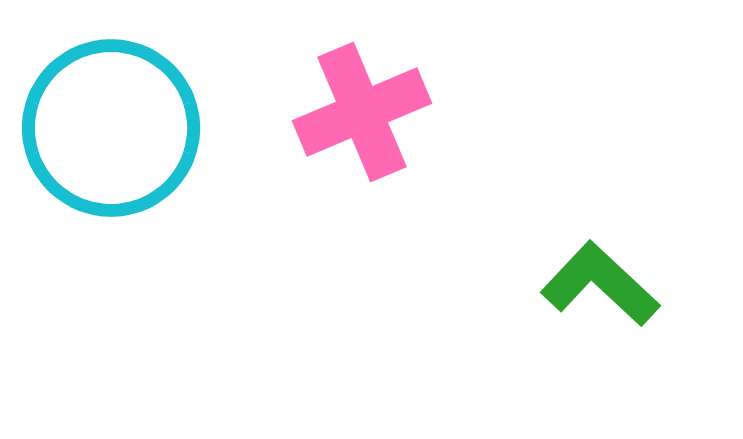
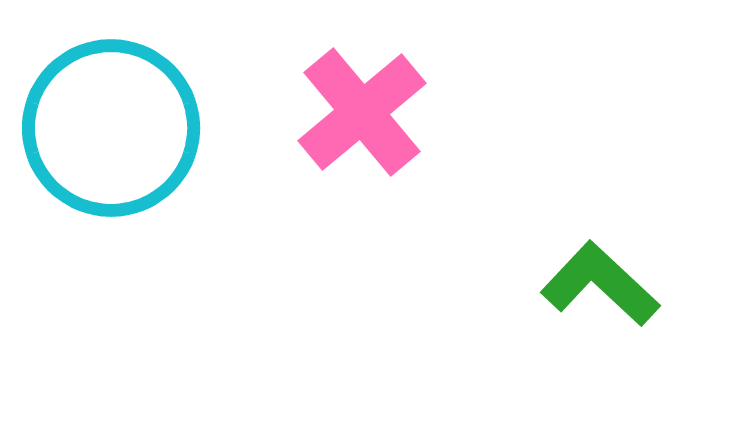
pink cross: rotated 17 degrees counterclockwise
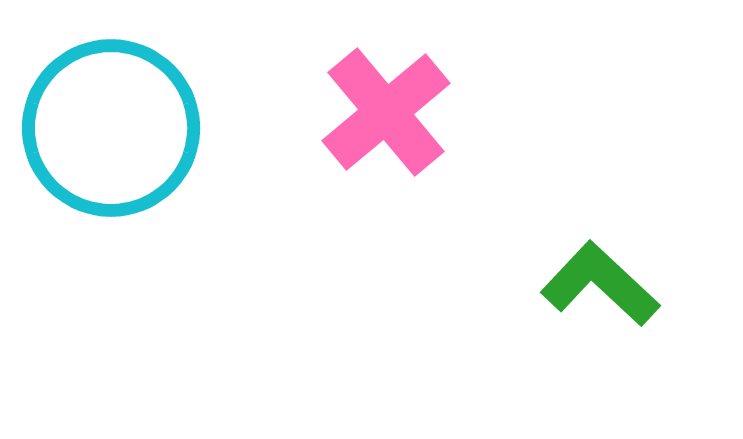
pink cross: moved 24 px right
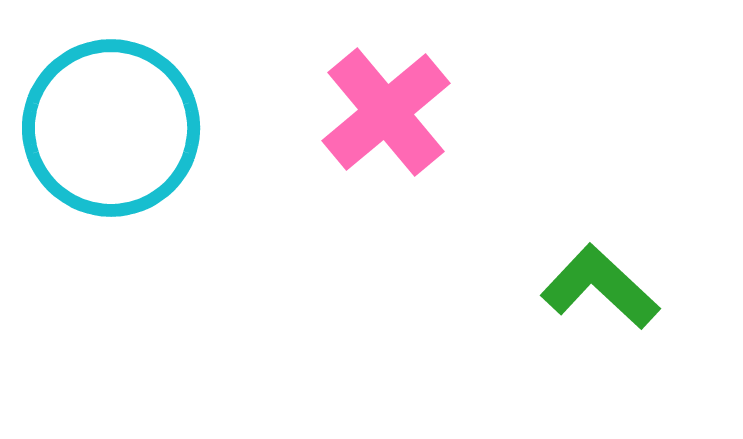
green L-shape: moved 3 px down
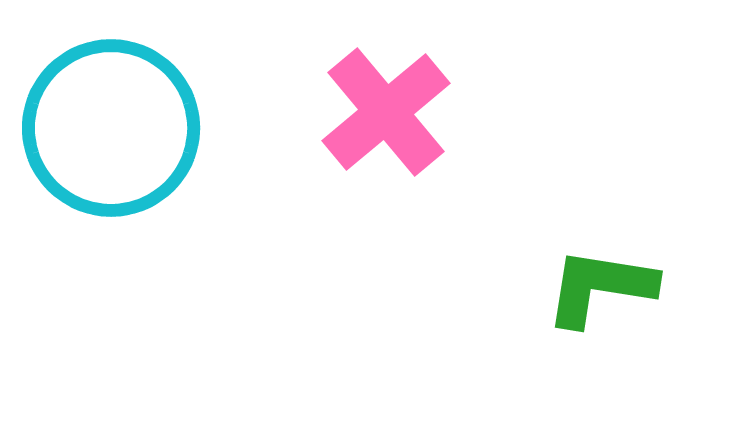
green L-shape: rotated 34 degrees counterclockwise
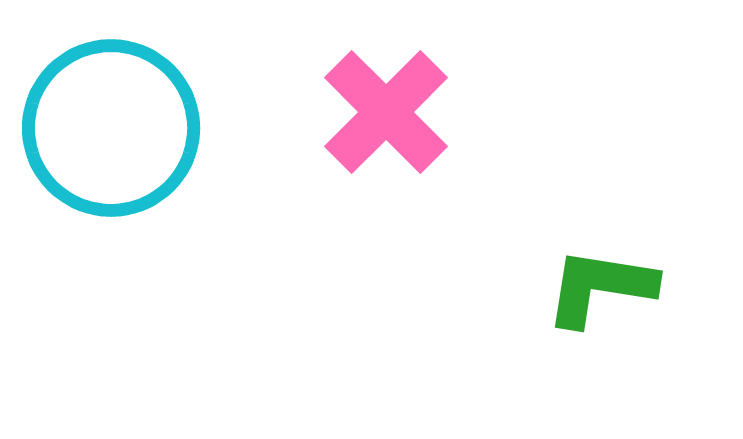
pink cross: rotated 5 degrees counterclockwise
